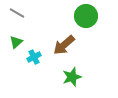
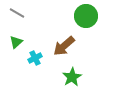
brown arrow: moved 1 px down
cyan cross: moved 1 px right, 1 px down
green star: rotated 12 degrees counterclockwise
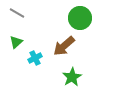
green circle: moved 6 px left, 2 px down
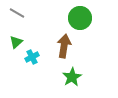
brown arrow: rotated 140 degrees clockwise
cyan cross: moved 3 px left, 1 px up
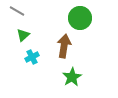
gray line: moved 2 px up
green triangle: moved 7 px right, 7 px up
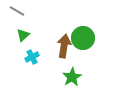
green circle: moved 3 px right, 20 px down
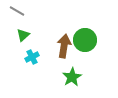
green circle: moved 2 px right, 2 px down
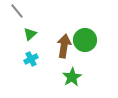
gray line: rotated 21 degrees clockwise
green triangle: moved 7 px right, 1 px up
cyan cross: moved 1 px left, 2 px down
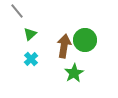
cyan cross: rotated 16 degrees counterclockwise
green star: moved 2 px right, 4 px up
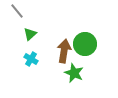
green circle: moved 4 px down
brown arrow: moved 5 px down
cyan cross: rotated 16 degrees counterclockwise
green star: rotated 18 degrees counterclockwise
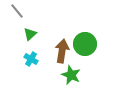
brown arrow: moved 2 px left
green star: moved 3 px left, 2 px down
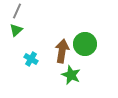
gray line: rotated 63 degrees clockwise
green triangle: moved 14 px left, 4 px up
